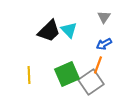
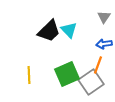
blue arrow: rotated 21 degrees clockwise
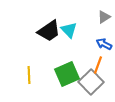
gray triangle: rotated 24 degrees clockwise
black trapezoid: rotated 10 degrees clockwise
blue arrow: rotated 35 degrees clockwise
gray square: rotated 10 degrees counterclockwise
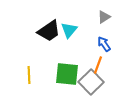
cyan triangle: rotated 24 degrees clockwise
blue arrow: rotated 28 degrees clockwise
green square: rotated 30 degrees clockwise
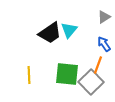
black trapezoid: moved 1 px right, 2 px down
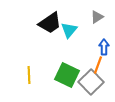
gray triangle: moved 7 px left
black trapezoid: moved 10 px up
blue arrow: moved 3 px down; rotated 35 degrees clockwise
green square: moved 1 px down; rotated 20 degrees clockwise
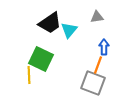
gray triangle: rotated 24 degrees clockwise
green square: moved 26 px left, 16 px up
gray square: moved 2 px right, 1 px down; rotated 25 degrees counterclockwise
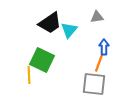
green square: moved 1 px right, 1 px down
orange line: moved 1 px right, 2 px up
gray square: moved 1 px right, 1 px down; rotated 15 degrees counterclockwise
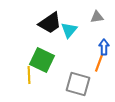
gray square: moved 16 px left; rotated 10 degrees clockwise
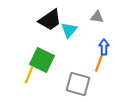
gray triangle: rotated 16 degrees clockwise
black trapezoid: moved 3 px up
yellow line: rotated 24 degrees clockwise
